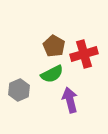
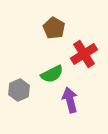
brown pentagon: moved 18 px up
red cross: rotated 16 degrees counterclockwise
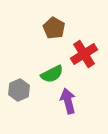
purple arrow: moved 2 px left, 1 px down
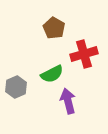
red cross: rotated 16 degrees clockwise
gray hexagon: moved 3 px left, 3 px up
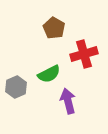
green semicircle: moved 3 px left
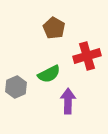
red cross: moved 3 px right, 2 px down
purple arrow: rotated 15 degrees clockwise
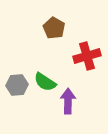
green semicircle: moved 4 px left, 8 px down; rotated 60 degrees clockwise
gray hexagon: moved 1 px right, 2 px up; rotated 20 degrees clockwise
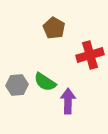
red cross: moved 3 px right, 1 px up
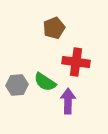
brown pentagon: rotated 20 degrees clockwise
red cross: moved 14 px left, 7 px down; rotated 24 degrees clockwise
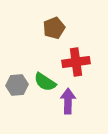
red cross: rotated 16 degrees counterclockwise
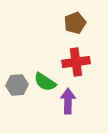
brown pentagon: moved 21 px right, 5 px up
